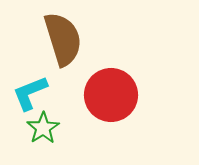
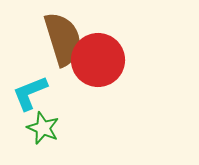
red circle: moved 13 px left, 35 px up
green star: rotated 16 degrees counterclockwise
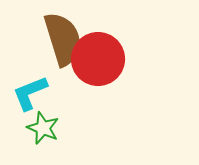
red circle: moved 1 px up
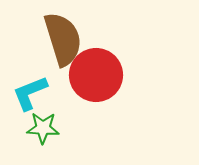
red circle: moved 2 px left, 16 px down
green star: rotated 20 degrees counterclockwise
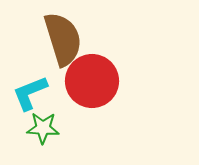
red circle: moved 4 px left, 6 px down
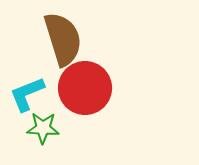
red circle: moved 7 px left, 7 px down
cyan L-shape: moved 3 px left, 1 px down
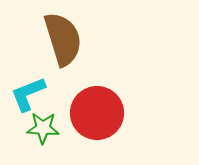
red circle: moved 12 px right, 25 px down
cyan L-shape: moved 1 px right
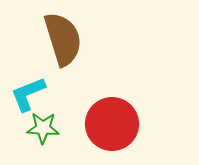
red circle: moved 15 px right, 11 px down
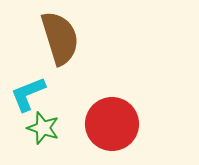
brown semicircle: moved 3 px left, 1 px up
green star: rotated 16 degrees clockwise
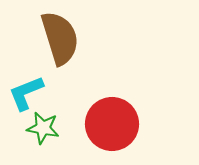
cyan L-shape: moved 2 px left, 1 px up
green star: rotated 8 degrees counterclockwise
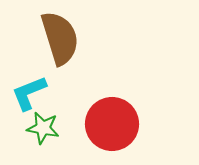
cyan L-shape: moved 3 px right
